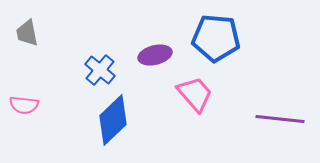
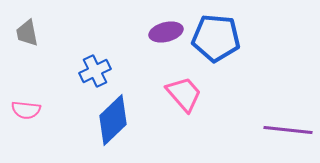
purple ellipse: moved 11 px right, 23 px up
blue cross: moved 5 px left, 1 px down; rotated 24 degrees clockwise
pink trapezoid: moved 11 px left
pink semicircle: moved 2 px right, 5 px down
purple line: moved 8 px right, 11 px down
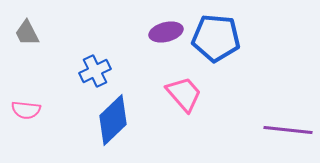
gray trapezoid: rotated 16 degrees counterclockwise
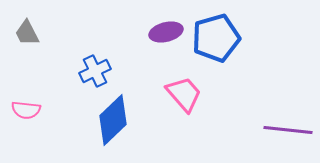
blue pentagon: rotated 21 degrees counterclockwise
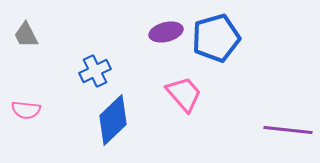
gray trapezoid: moved 1 px left, 2 px down
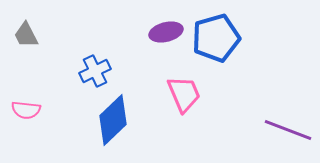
pink trapezoid: rotated 18 degrees clockwise
purple line: rotated 15 degrees clockwise
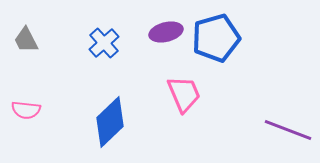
gray trapezoid: moved 5 px down
blue cross: moved 9 px right, 28 px up; rotated 16 degrees counterclockwise
blue diamond: moved 3 px left, 2 px down
